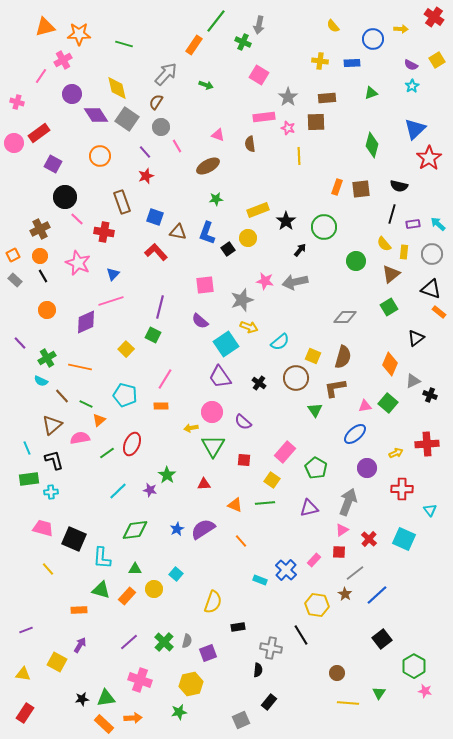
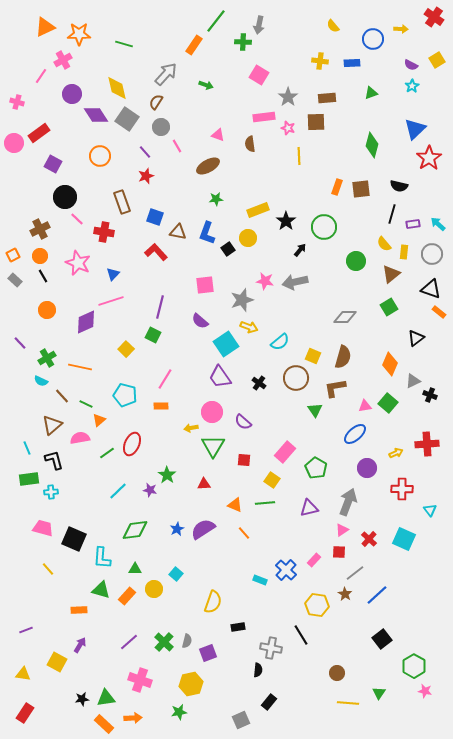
orange triangle at (45, 27): rotated 10 degrees counterclockwise
green cross at (243, 42): rotated 21 degrees counterclockwise
orange line at (241, 541): moved 3 px right, 8 px up
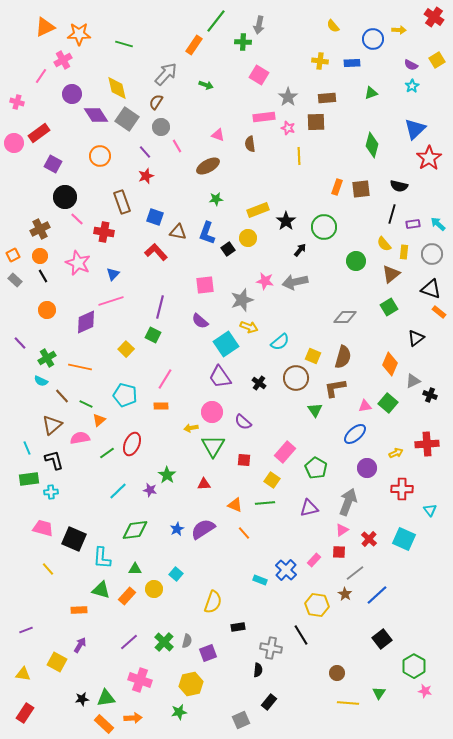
yellow arrow at (401, 29): moved 2 px left, 1 px down
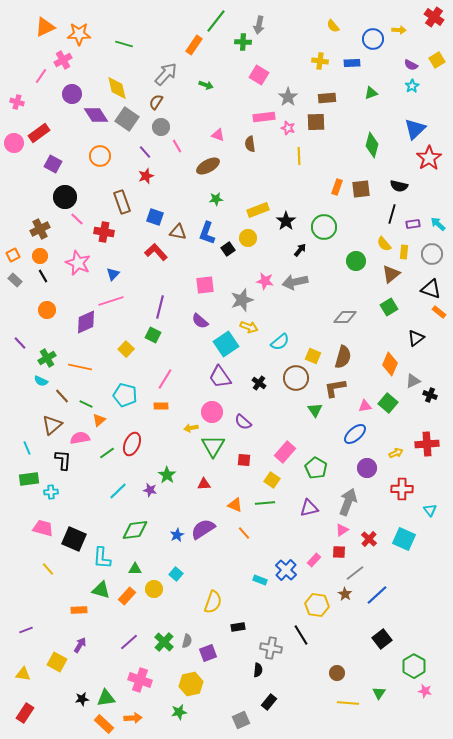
black L-shape at (54, 460): moved 9 px right; rotated 20 degrees clockwise
blue star at (177, 529): moved 6 px down
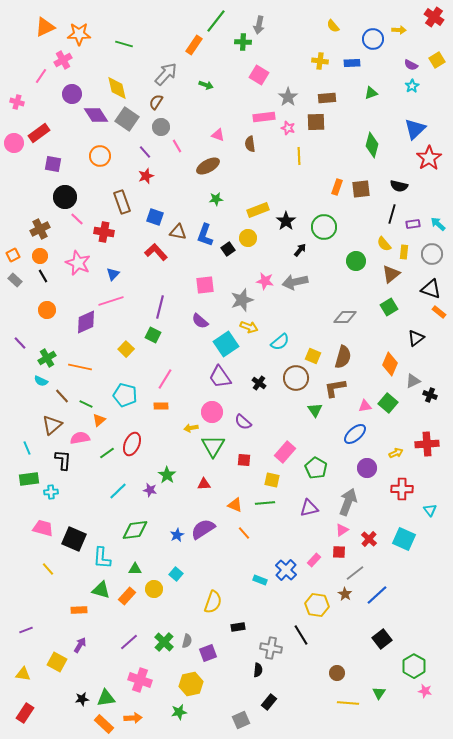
purple square at (53, 164): rotated 18 degrees counterclockwise
blue L-shape at (207, 233): moved 2 px left, 2 px down
yellow square at (272, 480): rotated 21 degrees counterclockwise
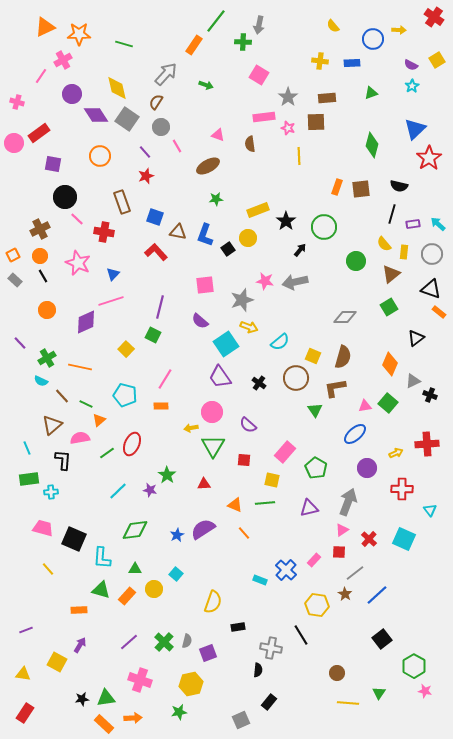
purple semicircle at (243, 422): moved 5 px right, 3 px down
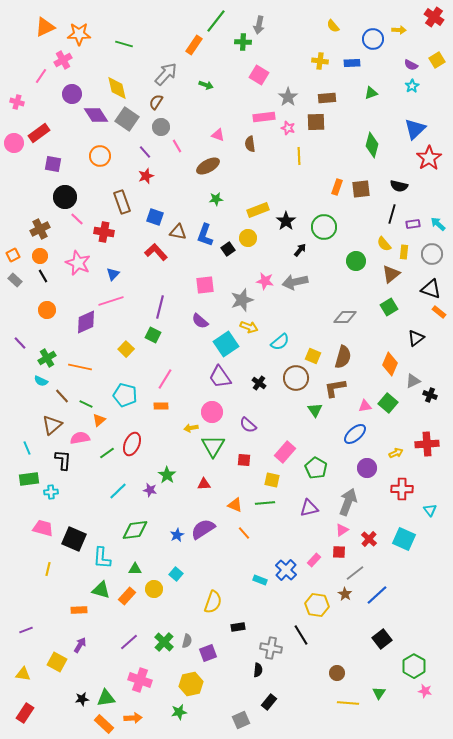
yellow line at (48, 569): rotated 56 degrees clockwise
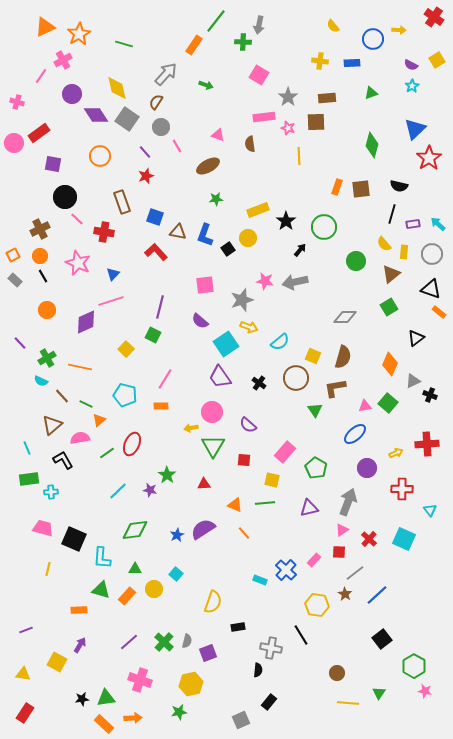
orange star at (79, 34): rotated 30 degrees counterclockwise
black L-shape at (63, 460): rotated 35 degrees counterclockwise
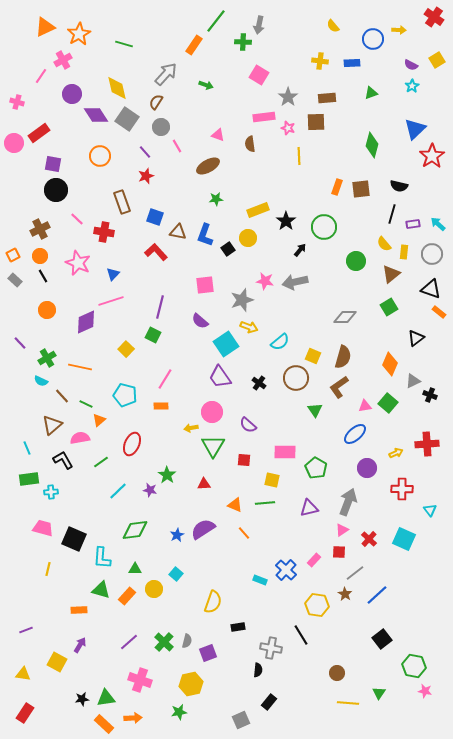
red star at (429, 158): moved 3 px right, 2 px up
black circle at (65, 197): moved 9 px left, 7 px up
brown L-shape at (335, 388): moved 4 px right, 1 px up; rotated 25 degrees counterclockwise
pink rectangle at (285, 452): rotated 50 degrees clockwise
green line at (107, 453): moved 6 px left, 9 px down
green hexagon at (414, 666): rotated 20 degrees counterclockwise
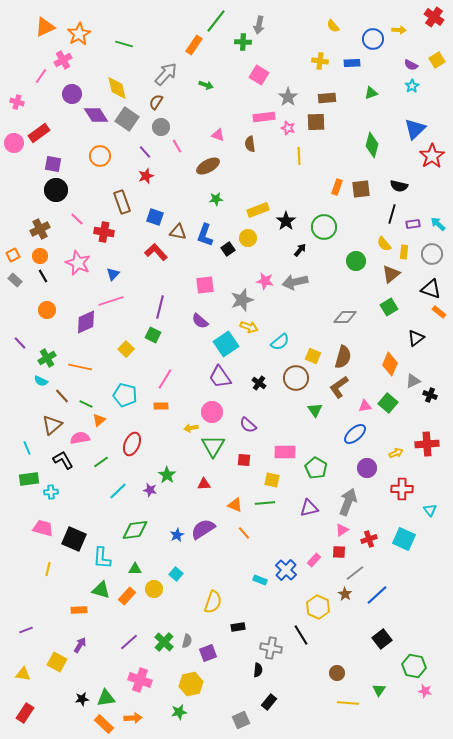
red cross at (369, 539): rotated 28 degrees clockwise
yellow hexagon at (317, 605): moved 1 px right, 2 px down; rotated 15 degrees clockwise
green triangle at (379, 693): moved 3 px up
